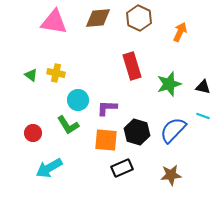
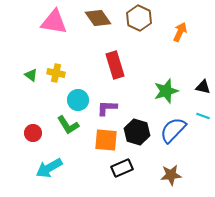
brown diamond: rotated 60 degrees clockwise
red rectangle: moved 17 px left, 1 px up
green star: moved 3 px left, 7 px down
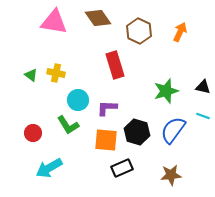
brown hexagon: moved 13 px down
blue semicircle: rotated 8 degrees counterclockwise
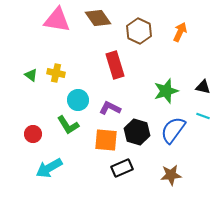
pink triangle: moved 3 px right, 2 px up
purple L-shape: moved 3 px right; rotated 25 degrees clockwise
red circle: moved 1 px down
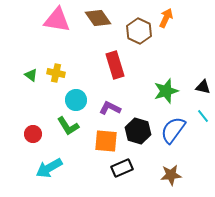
orange arrow: moved 14 px left, 14 px up
cyan circle: moved 2 px left
cyan line: rotated 32 degrees clockwise
green L-shape: moved 1 px down
black hexagon: moved 1 px right, 1 px up
orange square: moved 1 px down
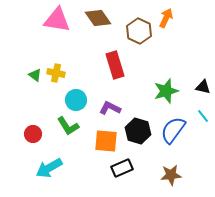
green triangle: moved 4 px right
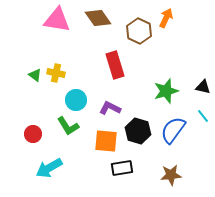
black rectangle: rotated 15 degrees clockwise
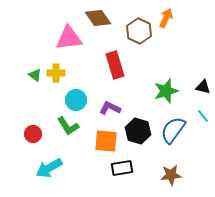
pink triangle: moved 12 px right, 18 px down; rotated 16 degrees counterclockwise
yellow cross: rotated 12 degrees counterclockwise
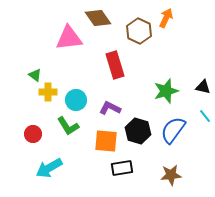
yellow cross: moved 8 px left, 19 px down
cyan line: moved 2 px right
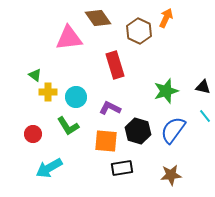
cyan circle: moved 3 px up
